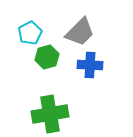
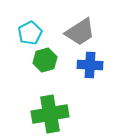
gray trapezoid: rotated 12 degrees clockwise
green hexagon: moved 2 px left, 3 px down
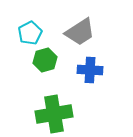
blue cross: moved 5 px down
green cross: moved 4 px right
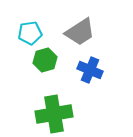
cyan pentagon: rotated 20 degrees clockwise
blue cross: rotated 20 degrees clockwise
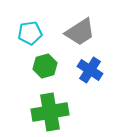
green hexagon: moved 6 px down
blue cross: rotated 10 degrees clockwise
green cross: moved 4 px left, 2 px up
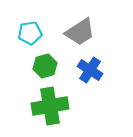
green cross: moved 6 px up
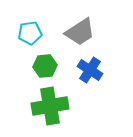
green hexagon: rotated 10 degrees clockwise
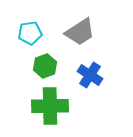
green hexagon: rotated 15 degrees counterclockwise
blue cross: moved 5 px down
green cross: rotated 9 degrees clockwise
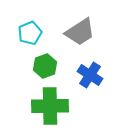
cyan pentagon: rotated 15 degrees counterclockwise
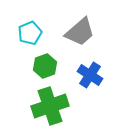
gray trapezoid: rotated 8 degrees counterclockwise
green cross: rotated 18 degrees counterclockwise
